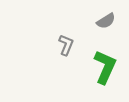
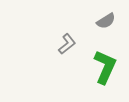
gray L-shape: moved 1 px right, 1 px up; rotated 30 degrees clockwise
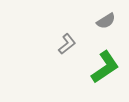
green L-shape: rotated 32 degrees clockwise
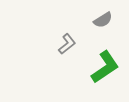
gray semicircle: moved 3 px left, 1 px up
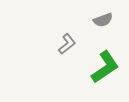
gray semicircle: rotated 12 degrees clockwise
